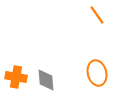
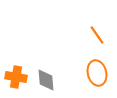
orange line: moved 20 px down
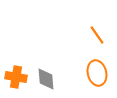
gray diamond: moved 1 px up
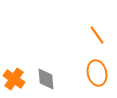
orange cross: moved 2 px left, 2 px down; rotated 25 degrees clockwise
